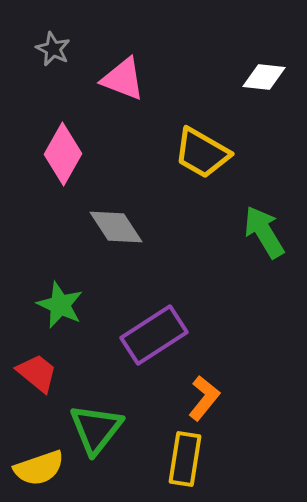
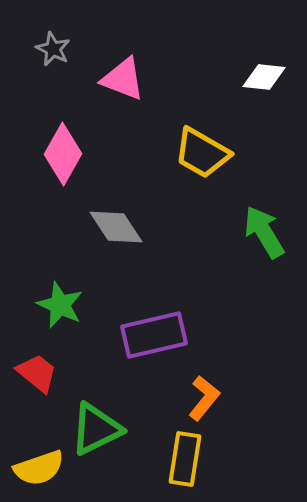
purple rectangle: rotated 20 degrees clockwise
green triangle: rotated 26 degrees clockwise
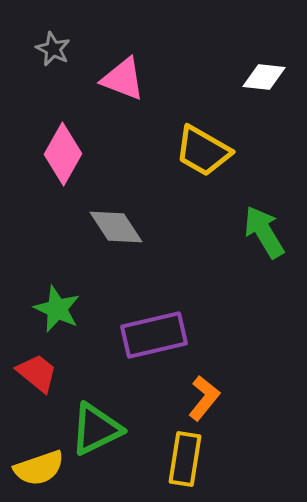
yellow trapezoid: moved 1 px right, 2 px up
green star: moved 3 px left, 4 px down
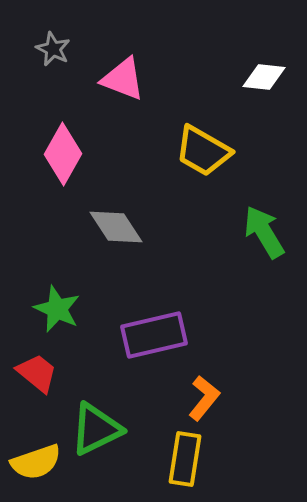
yellow semicircle: moved 3 px left, 6 px up
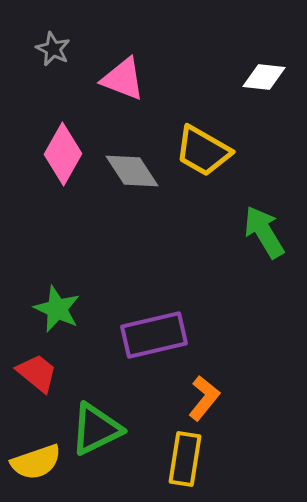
gray diamond: moved 16 px right, 56 px up
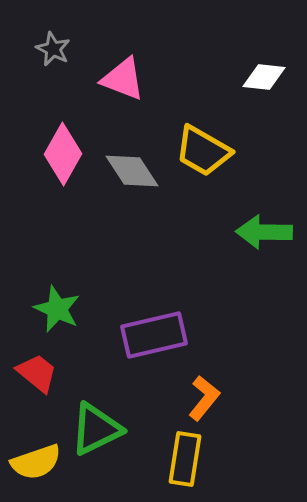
green arrow: rotated 58 degrees counterclockwise
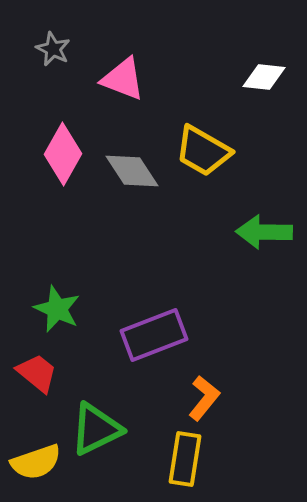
purple rectangle: rotated 8 degrees counterclockwise
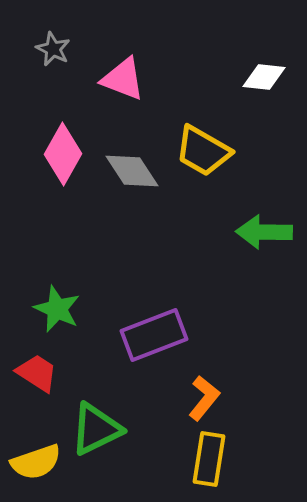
red trapezoid: rotated 6 degrees counterclockwise
yellow rectangle: moved 24 px right
